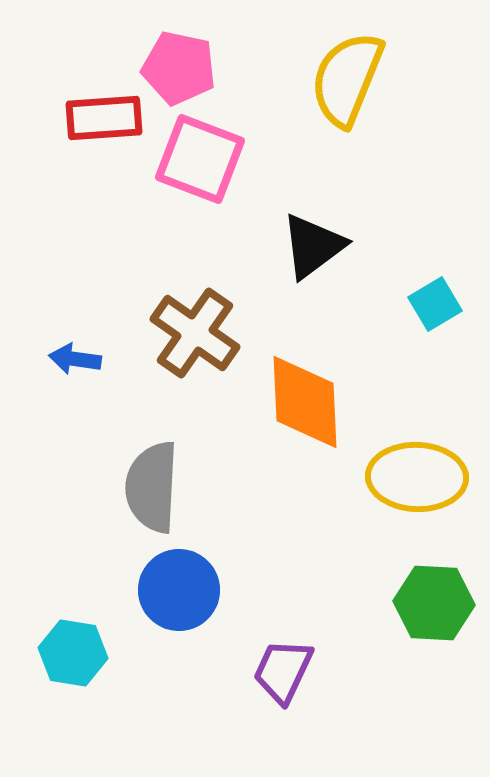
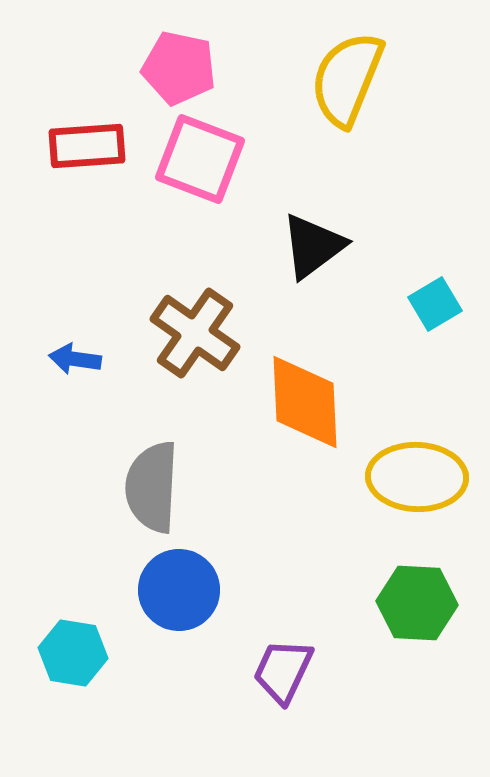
red rectangle: moved 17 px left, 28 px down
green hexagon: moved 17 px left
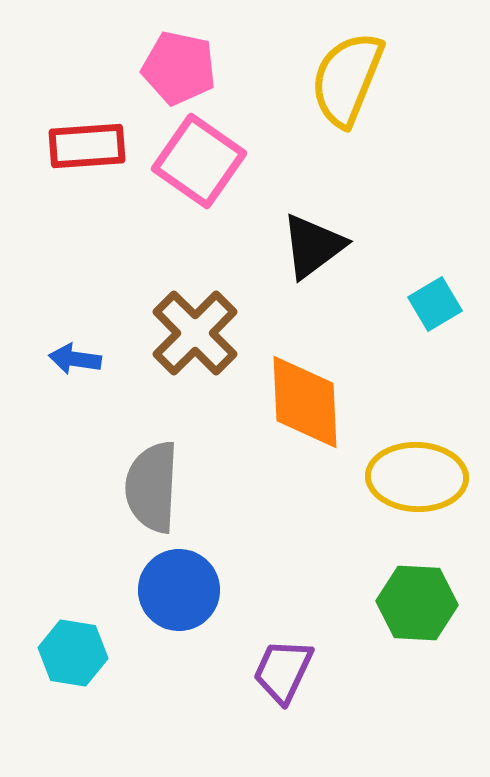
pink square: moved 1 px left, 2 px down; rotated 14 degrees clockwise
brown cross: rotated 10 degrees clockwise
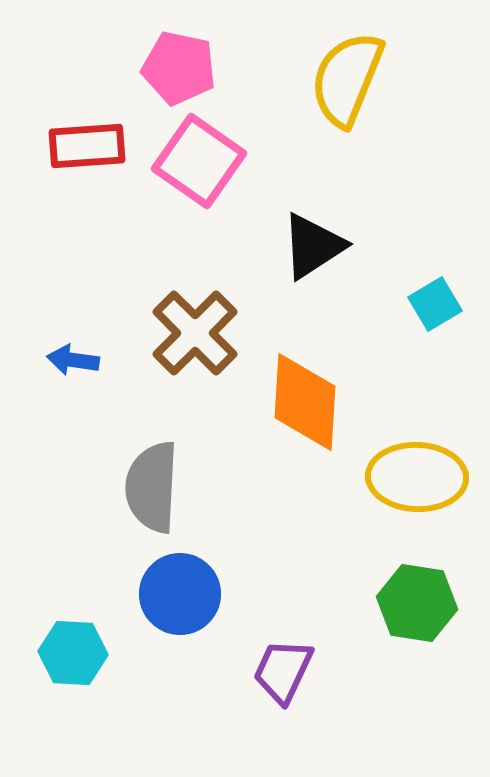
black triangle: rotated 4 degrees clockwise
blue arrow: moved 2 px left, 1 px down
orange diamond: rotated 6 degrees clockwise
blue circle: moved 1 px right, 4 px down
green hexagon: rotated 6 degrees clockwise
cyan hexagon: rotated 6 degrees counterclockwise
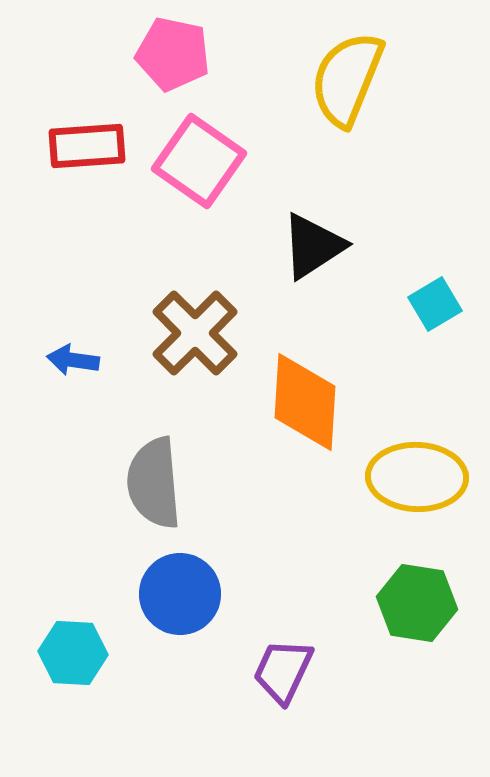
pink pentagon: moved 6 px left, 14 px up
gray semicircle: moved 2 px right, 4 px up; rotated 8 degrees counterclockwise
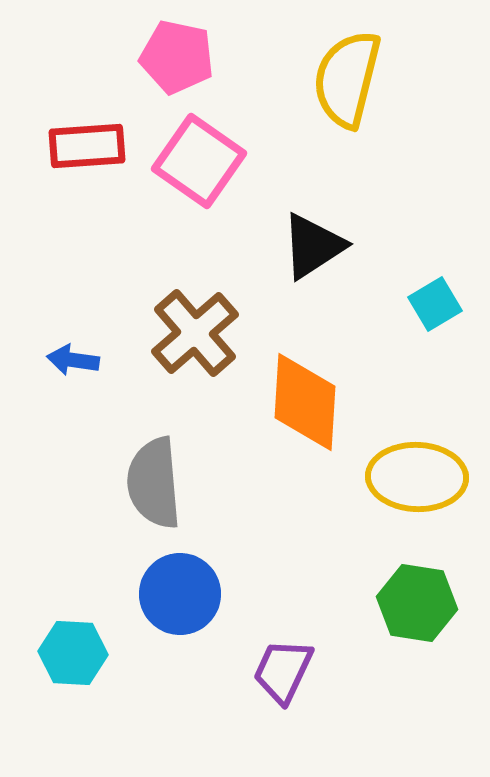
pink pentagon: moved 4 px right, 3 px down
yellow semicircle: rotated 8 degrees counterclockwise
brown cross: rotated 4 degrees clockwise
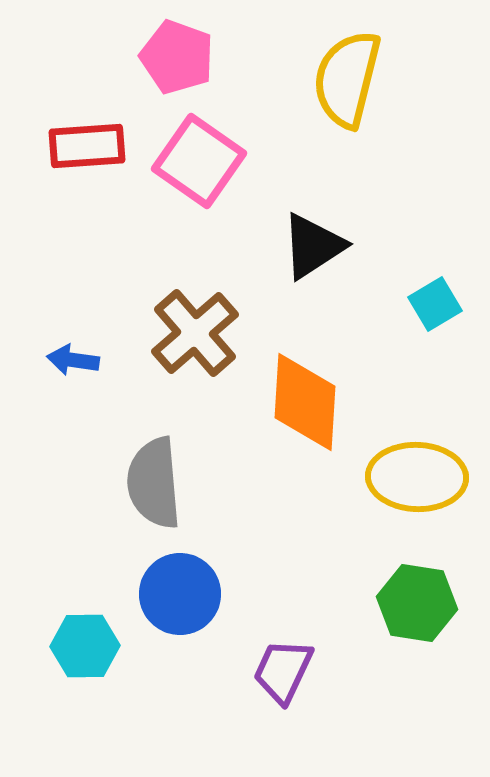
pink pentagon: rotated 8 degrees clockwise
cyan hexagon: moved 12 px right, 7 px up; rotated 4 degrees counterclockwise
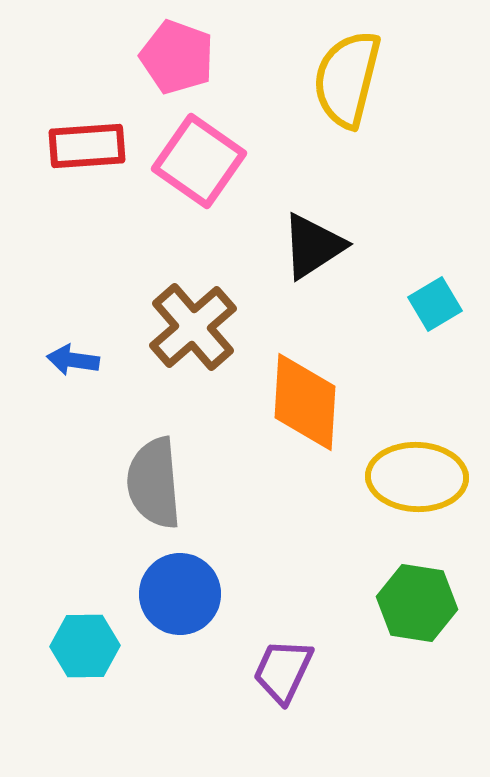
brown cross: moved 2 px left, 6 px up
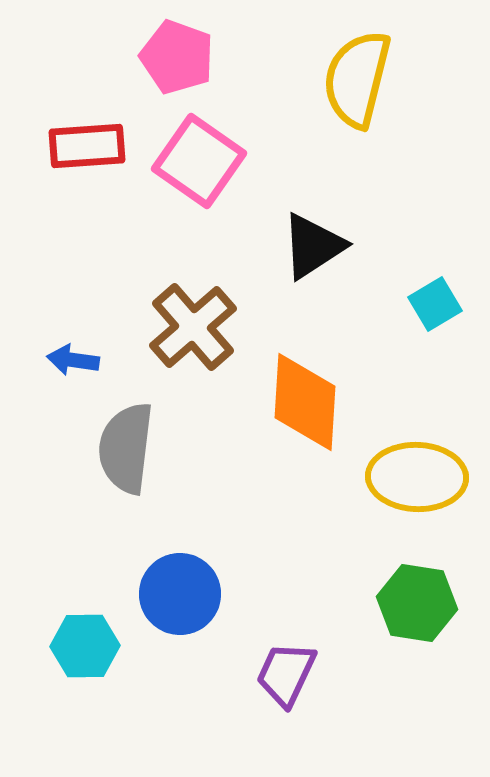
yellow semicircle: moved 10 px right
gray semicircle: moved 28 px left, 35 px up; rotated 12 degrees clockwise
purple trapezoid: moved 3 px right, 3 px down
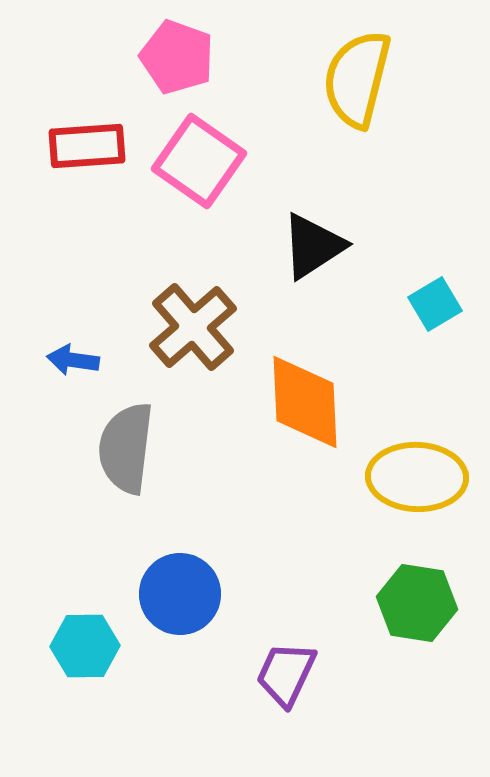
orange diamond: rotated 6 degrees counterclockwise
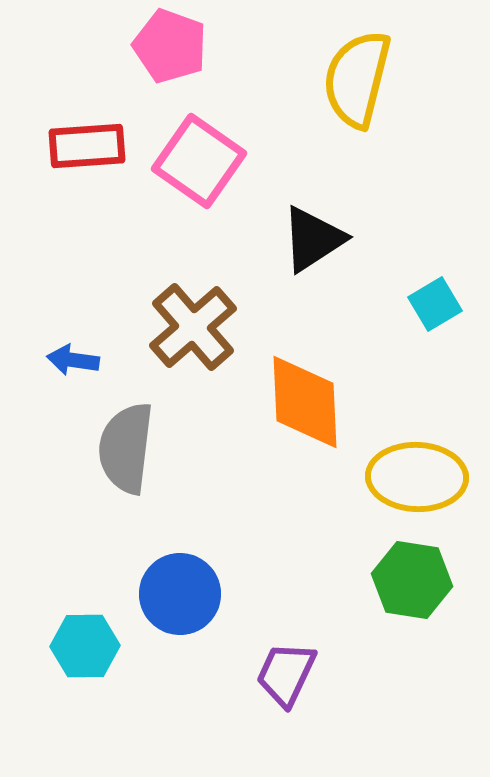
pink pentagon: moved 7 px left, 11 px up
black triangle: moved 7 px up
green hexagon: moved 5 px left, 23 px up
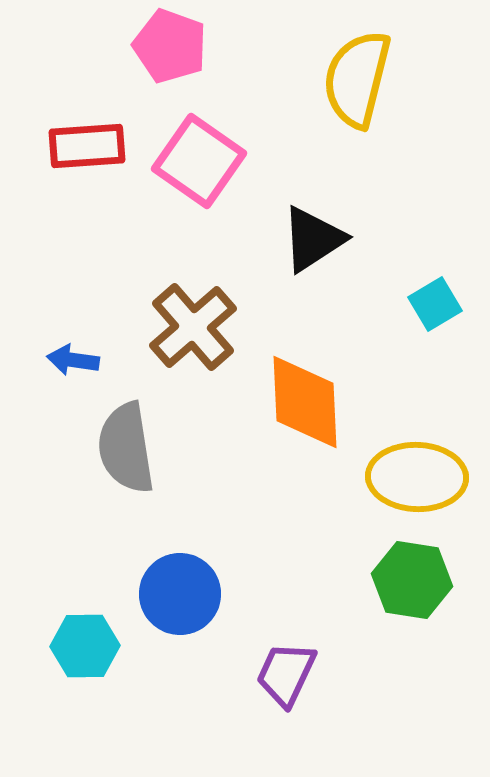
gray semicircle: rotated 16 degrees counterclockwise
